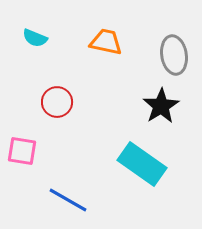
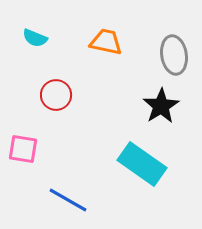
red circle: moved 1 px left, 7 px up
pink square: moved 1 px right, 2 px up
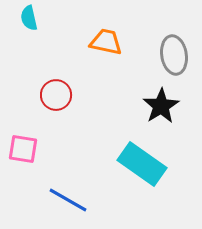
cyan semicircle: moved 6 px left, 20 px up; rotated 55 degrees clockwise
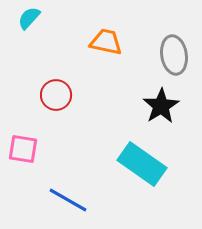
cyan semicircle: rotated 55 degrees clockwise
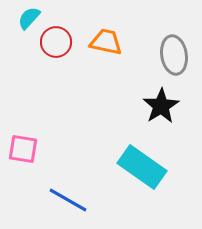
red circle: moved 53 px up
cyan rectangle: moved 3 px down
